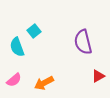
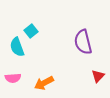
cyan square: moved 3 px left
red triangle: rotated 16 degrees counterclockwise
pink semicircle: moved 1 px left, 2 px up; rotated 35 degrees clockwise
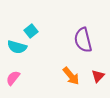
purple semicircle: moved 2 px up
cyan semicircle: rotated 54 degrees counterclockwise
pink semicircle: rotated 133 degrees clockwise
orange arrow: moved 27 px right, 7 px up; rotated 102 degrees counterclockwise
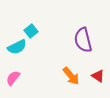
cyan semicircle: rotated 42 degrees counterclockwise
red triangle: rotated 40 degrees counterclockwise
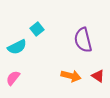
cyan square: moved 6 px right, 2 px up
orange arrow: rotated 36 degrees counterclockwise
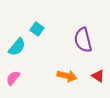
cyan square: rotated 16 degrees counterclockwise
cyan semicircle: rotated 24 degrees counterclockwise
orange arrow: moved 4 px left
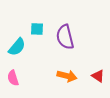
cyan square: rotated 32 degrees counterclockwise
purple semicircle: moved 18 px left, 3 px up
pink semicircle: rotated 56 degrees counterclockwise
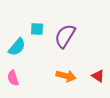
purple semicircle: moved 1 px up; rotated 45 degrees clockwise
orange arrow: moved 1 px left
